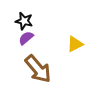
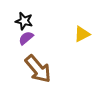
yellow triangle: moved 7 px right, 10 px up
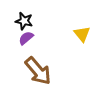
yellow triangle: rotated 42 degrees counterclockwise
brown arrow: moved 2 px down
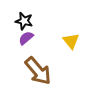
yellow triangle: moved 11 px left, 7 px down
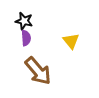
purple semicircle: rotated 126 degrees clockwise
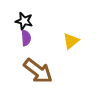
yellow triangle: rotated 30 degrees clockwise
brown arrow: rotated 12 degrees counterclockwise
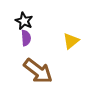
black star: rotated 12 degrees clockwise
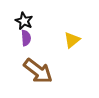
yellow triangle: moved 1 px right, 1 px up
